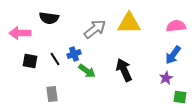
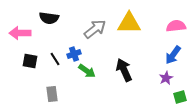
green square: rotated 24 degrees counterclockwise
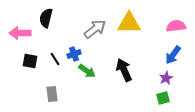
black semicircle: moved 3 px left; rotated 96 degrees clockwise
green square: moved 17 px left, 1 px down
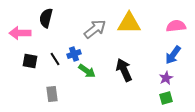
green square: moved 3 px right
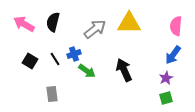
black semicircle: moved 7 px right, 4 px down
pink semicircle: rotated 78 degrees counterclockwise
pink arrow: moved 4 px right, 9 px up; rotated 30 degrees clockwise
black square: rotated 21 degrees clockwise
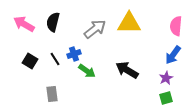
black arrow: moved 3 px right; rotated 35 degrees counterclockwise
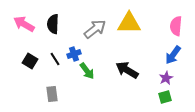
black semicircle: moved 2 px down; rotated 12 degrees counterclockwise
green arrow: rotated 18 degrees clockwise
green square: moved 1 px left, 1 px up
